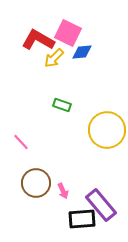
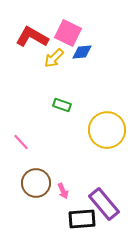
red L-shape: moved 6 px left, 3 px up
purple rectangle: moved 3 px right, 1 px up
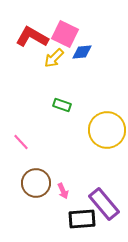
pink square: moved 3 px left, 1 px down
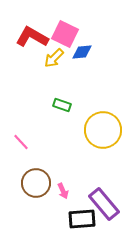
yellow circle: moved 4 px left
